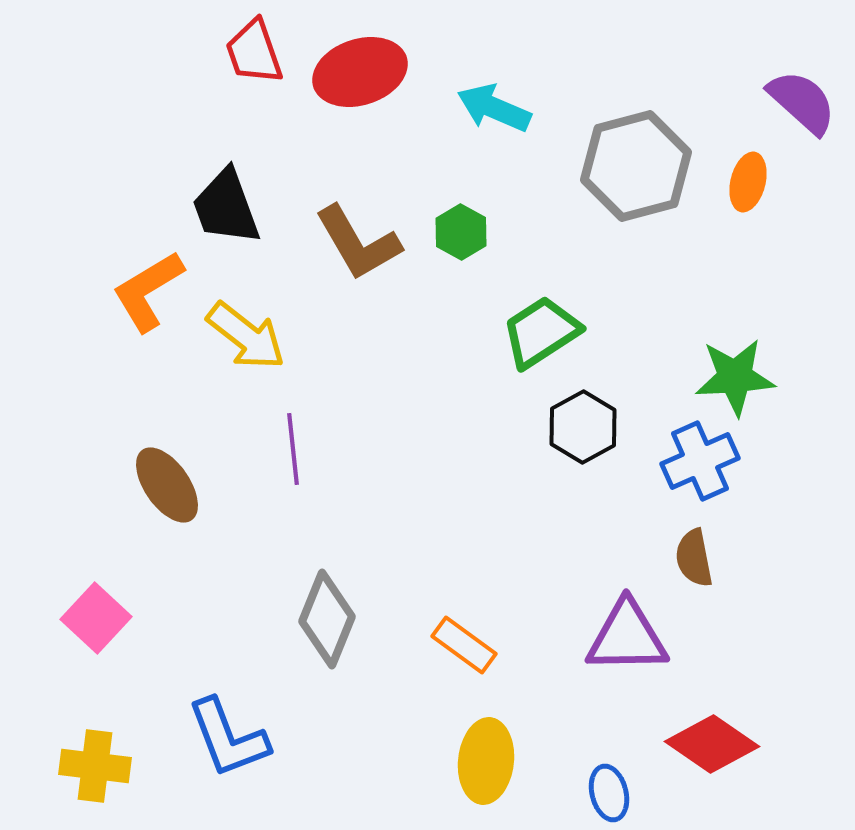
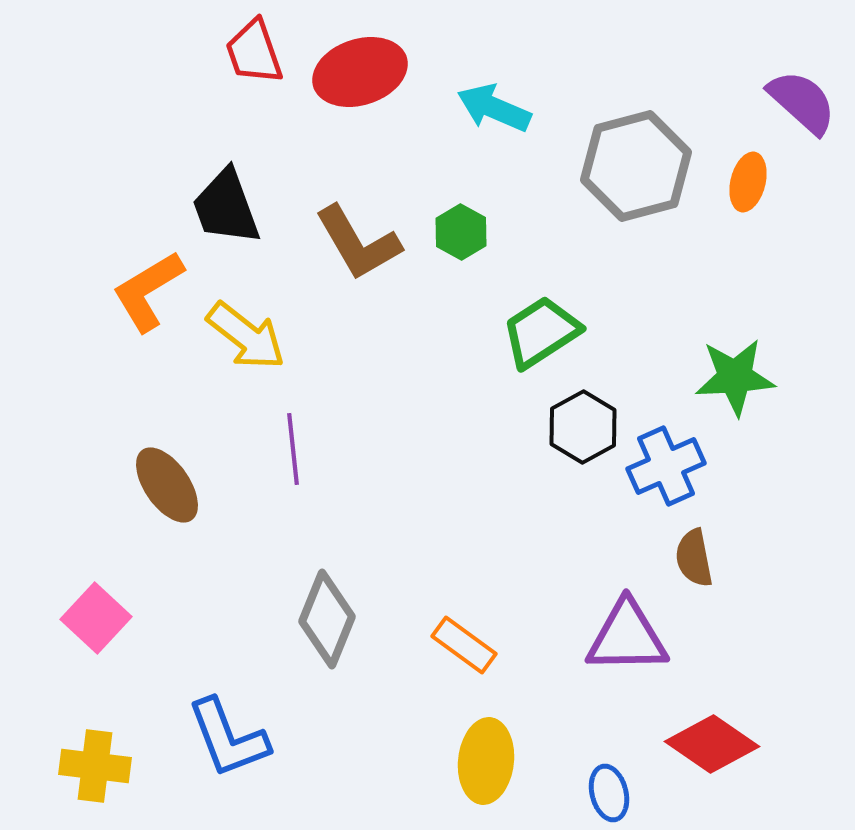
blue cross: moved 34 px left, 5 px down
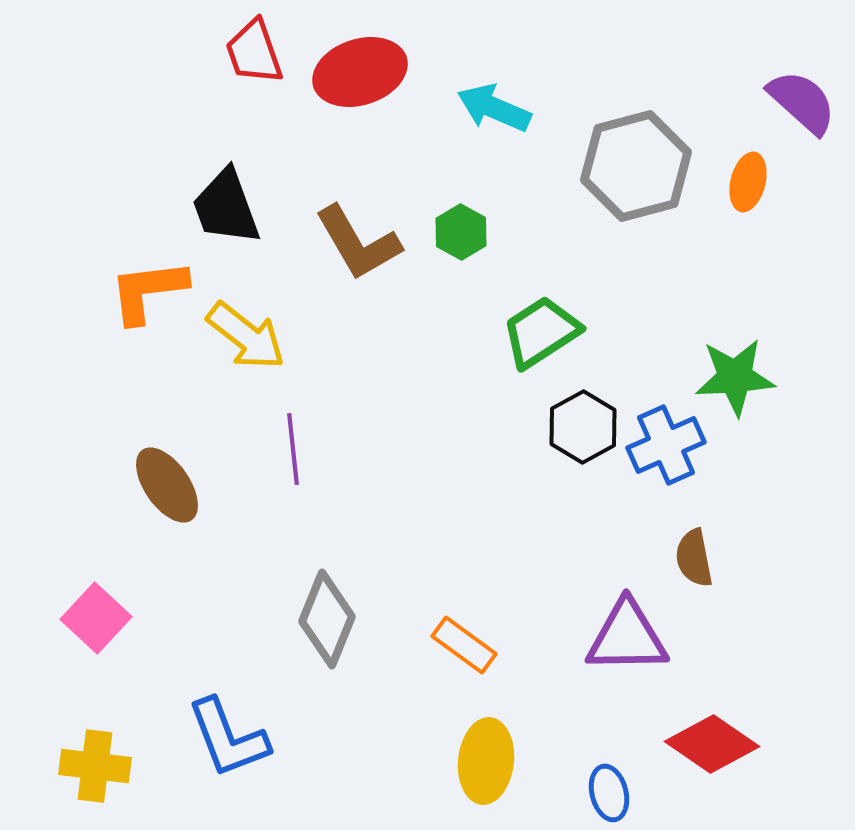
orange L-shape: rotated 24 degrees clockwise
blue cross: moved 21 px up
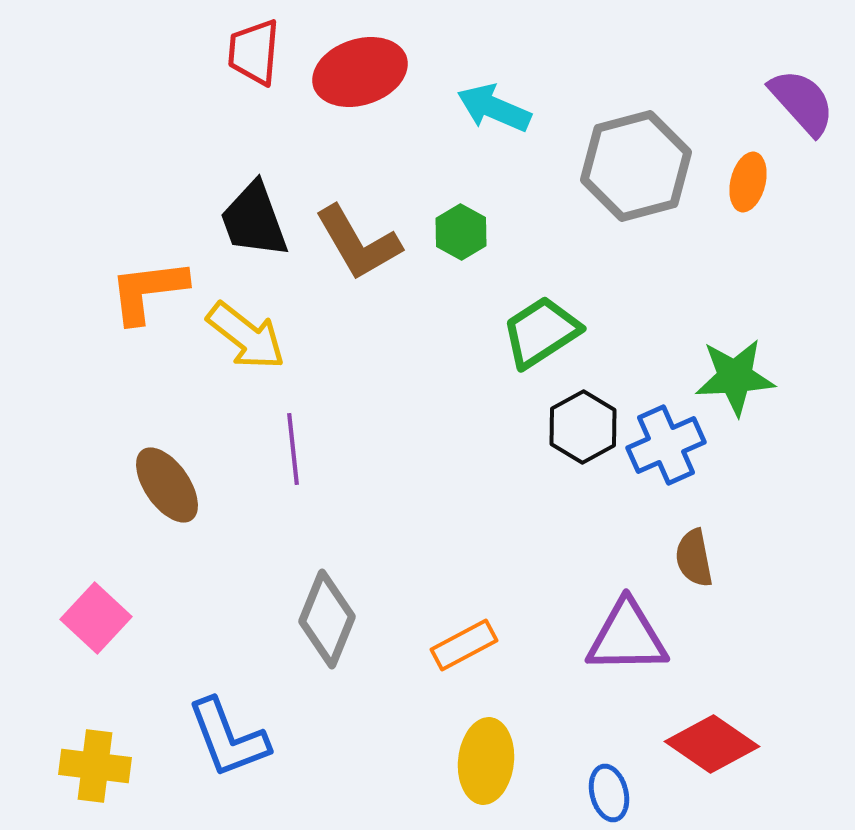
red trapezoid: rotated 24 degrees clockwise
purple semicircle: rotated 6 degrees clockwise
black trapezoid: moved 28 px right, 13 px down
orange rectangle: rotated 64 degrees counterclockwise
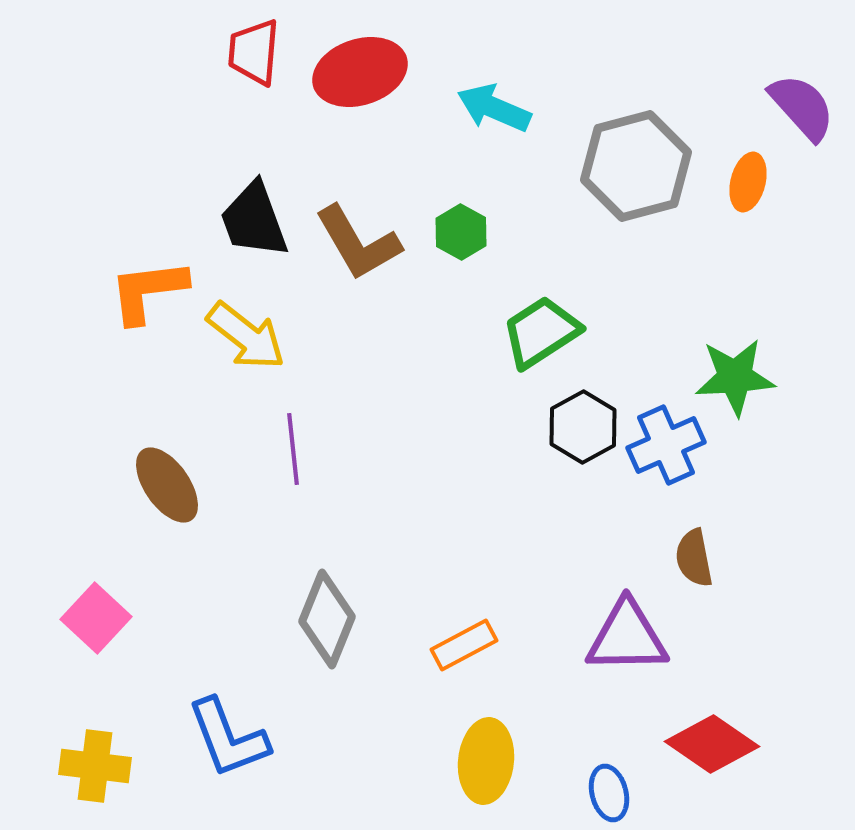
purple semicircle: moved 5 px down
